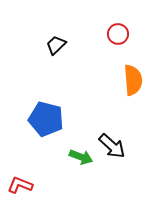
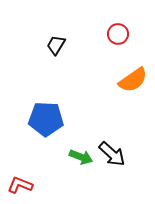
black trapezoid: rotated 15 degrees counterclockwise
orange semicircle: rotated 60 degrees clockwise
blue pentagon: rotated 12 degrees counterclockwise
black arrow: moved 8 px down
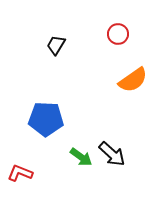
green arrow: rotated 15 degrees clockwise
red L-shape: moved 12 px up
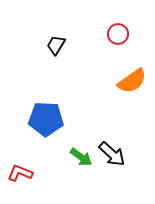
orange semicircle: moved 1 px left, 1 px down
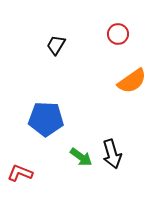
black arrow: rotated 32 degrees clockwise
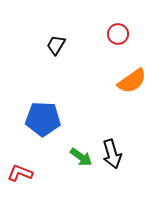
blue pentagon: moved 3 px left
